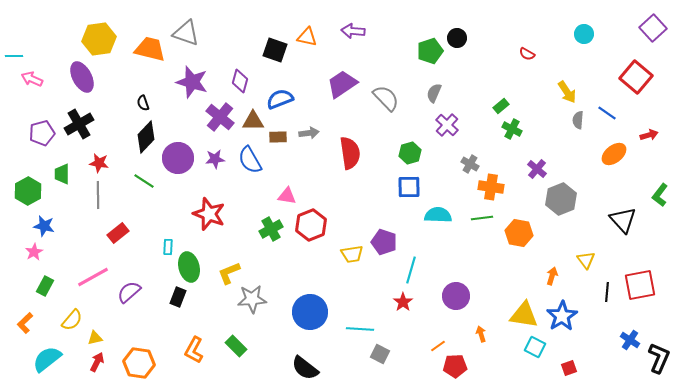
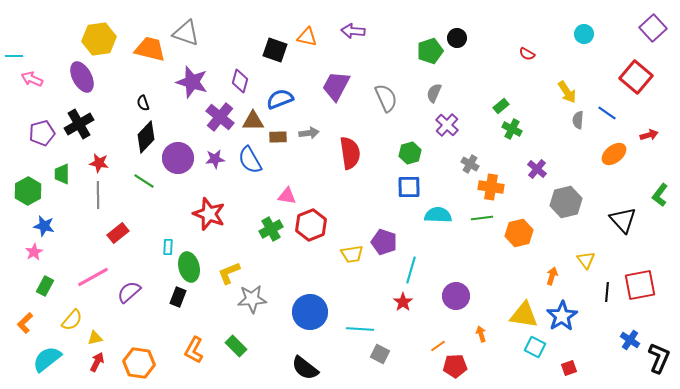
purple trapezoid at (342, 84): moved 6 px left, 2 px down; rotated 28 degrees counterclockwise
gray semicircle at (386, 98): rotated 20 degrees clockwise
gray hexagon at (561, 199): moved 5 px right, 3 px down; rotated 8 degrees clockwise
orange hexagon at (519, 233): rotated 24 degrees counterclockwise
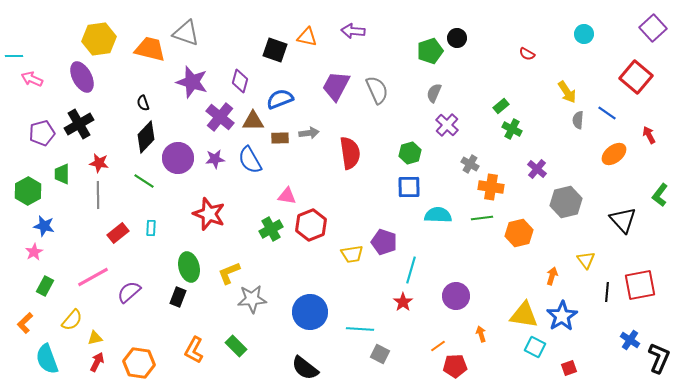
gray semicircle at (386, 98): moved 9 px left, 8 px up
red arrow at (649, 135): rotated 102 degrees counterclockwise
brown rectangle at (278, 137): moved 2 px right, 1 px down
cyan rectangle at (168, 247): moved 17 px left, 19 px up
cyan semicircle at (47, 359): rotated 72 degrees counterclockwise
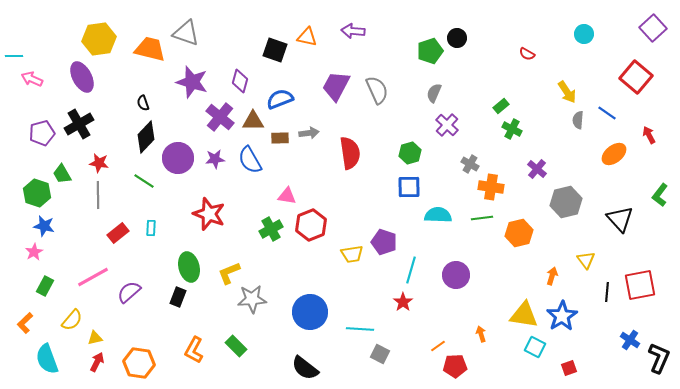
green trapezoid at (62, 174): rotated 30 degrees counterclockwise
green hexagon at (28, 191): moved 9 px right, 2 px down; rotated 12 degrees counterclockwise
black triangle at (623, 220): moved 3 px left, 1 px up
purple circle at (456, 296): moved 21 px up
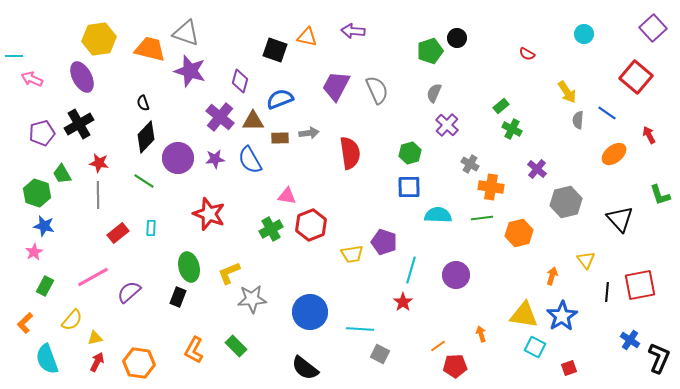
purple star at (192, 82): moved 2 px left, 11 px up
green L-shape at (660, 195): rotated 55 degrees counterclockwise
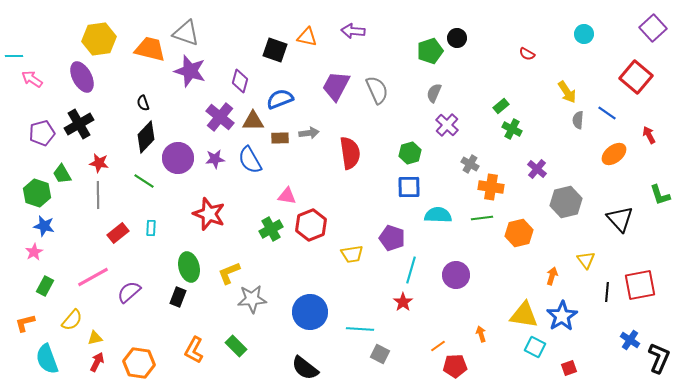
pink arrow at (32, 79): rotated 10 degrees clockwise
purple pentagon at (384, 242): moved 8 px right, 4 px up
orange L-shape at (25, 323): rotated 30 degrees clockwise
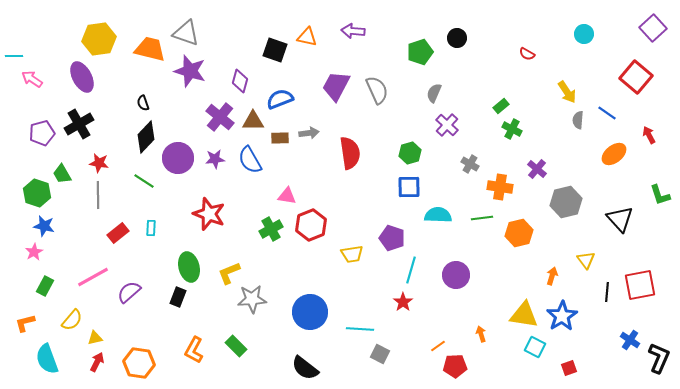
green pentagon at (430, 51): moved 10 px left, 1 px down
orange cross at (491, 187): moved 9 px right
